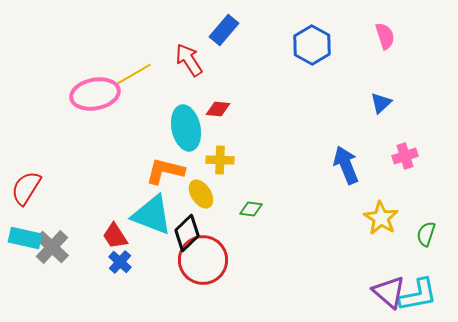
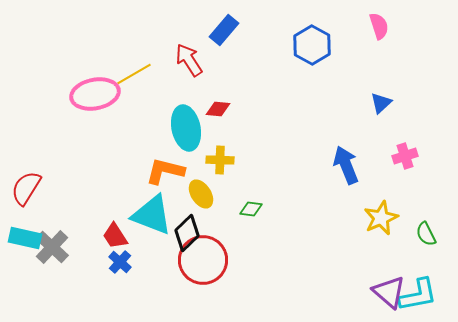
pink semicircle: moved 6 px left, 10 px up
yellow star: rotated 16 degrees clockwise
green semicircle: rotated 45 degrees counterclockwise
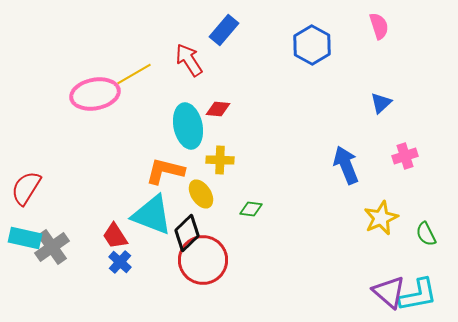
cyan ellipse: moved 2 px right, 2 px up
gray cross: rotated 12 degrees clockwise
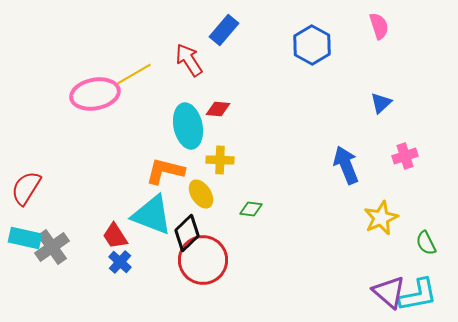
green semicircle: moved 9 px down
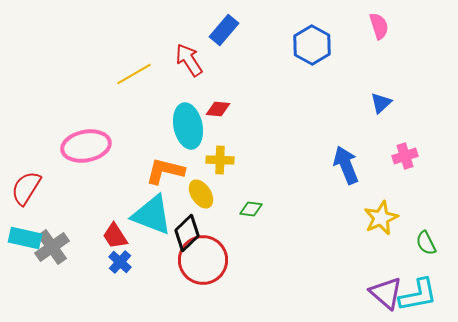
pink ellipse: moved 9 px left, 52 px down
purple triangle: moved 3 px left, 1 px down
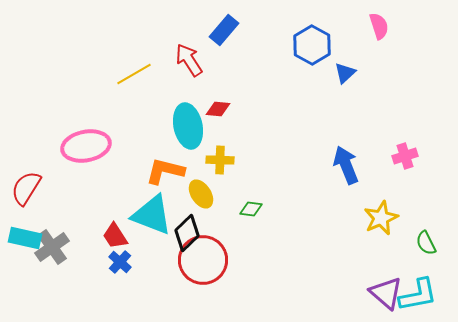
blue triangle: moved 36 px left, 30 px up
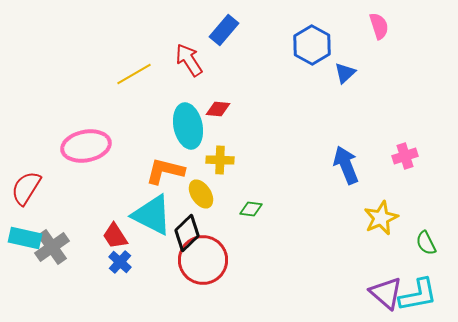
cyan triangle: rotated 6 degrees clockwise
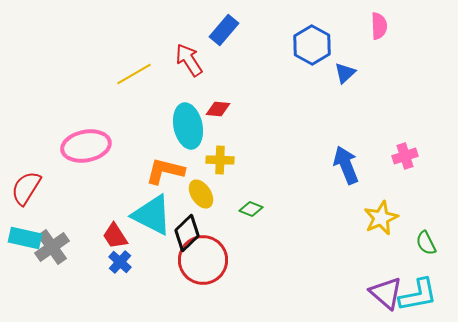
pink semicircle: rotated 16 degrees clockwise
green diamond: rotated 15 degrees clockwise
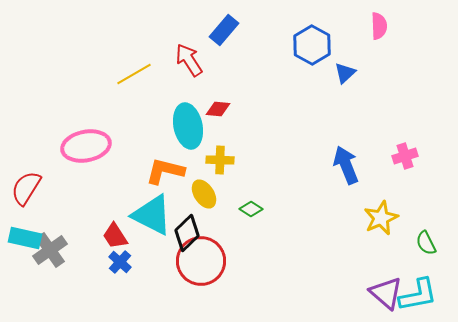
yellow ellipse: moved 3 px right
green diamond: rotated 10 degrees clockwise
gray cross: moved 2 px left, 3 px down
red circle: moved 2 px left, 1 px down
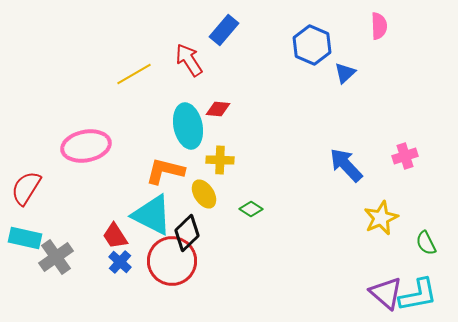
blue hexagon: rotated 6 degrees counterclockwise
blue arrow: rotated 21 degrees counterclockwise
gray cross: moved 6 px right, 7 px down
red circle: moved 29 px left
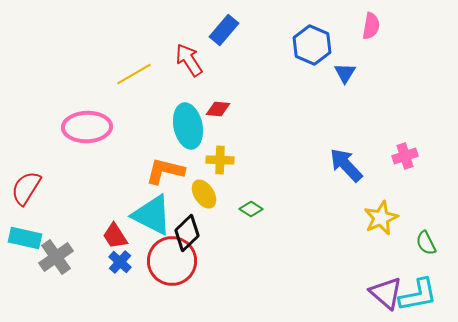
pink semicircle: moved 8 px left; rotated 12 degrees clockwise
blue triangle: rotated 15 degrees counterclockwise
pink ellipse: moved 1 px right, 19 px up; rotated 9 degrees clockwise
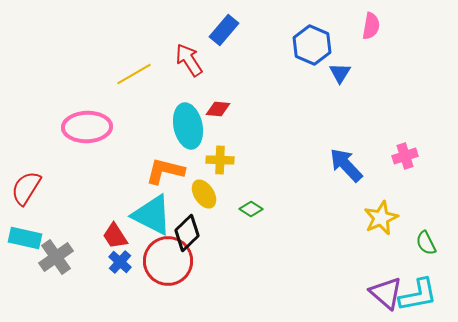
blue triangle: moved 5 px left
red circle: moved 4 px left
